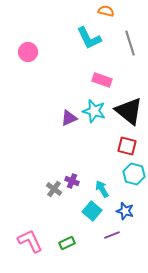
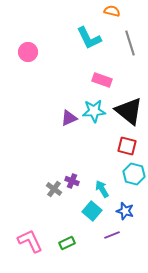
orange semicircle: moved 6 px right
cyan star: rotated 20 degrees counterclockwise
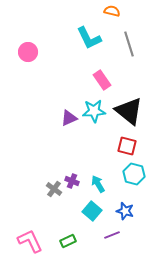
gray line: moved 1 px left, 1 px down
pink rectangle: rotated 36 degrees clockwise
cyan arrow: moved 4 px left, 5 px up
green rectangle: moved 1 px right, 2 px up
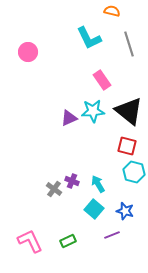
cyan star: moved 1 px left
cyan hexagon: moved 2 px up
cyan square: moved 2 px right, 2 px up
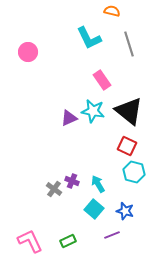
cyan star: rotated 15 degrees clockwise
red square: rotated 12 degrees clockwise
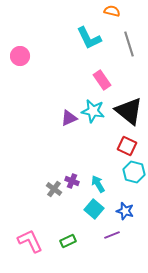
pink circle: moved 8 px left, 4 px down
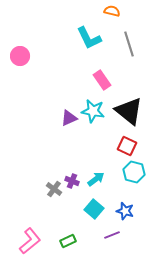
cyan arrow: moved 2 px left, 5 px up; rotated 84 degrees clockwise
pink L-shape: rotated 76 degrees clockwise
